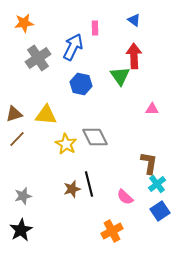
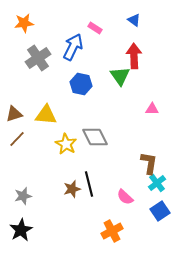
pink rectangle: rotated 56 degrees counterclockwise
cyan cross: moved 1 px up
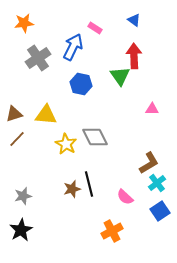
brown L-shape: rotated 50 degrees clockwise
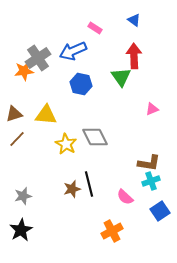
orange star: moved 48 px down
blue arrow: moved 4 px down; rotated 140 degrees counterclockwise
green triangle: moved 1 px right, 1 px down
pink triangle: rotated 24 degrees counterclockwise
brown L-shape: rotated 40 degrees clockwise
cyan cross: moved 6 px left, 2 px up; rotated 18 degrees clockwise
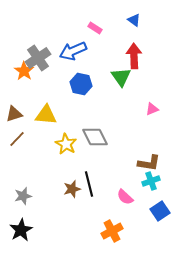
orange star: rotated 30 degrees counterclockwise
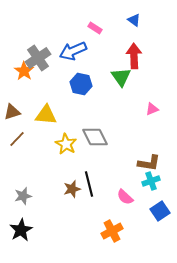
brown triangle: moved 2 px left, 2 px up
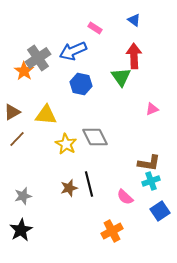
brown triangle: rotated 12 degrees counterclockwise
brown star: moved 3 px left, 1 px up
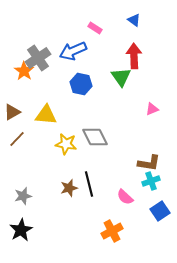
yellow star: rotated 20 degrees counterclockwise
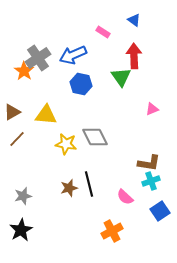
pink rectangle: moved 8 px right, 4 px down
blue arrow: moved 4 px down
